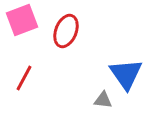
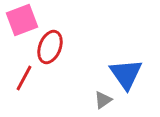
red ellipse: moved 16 px left, 16 px down
gray triangle: rotated 42 degrees counterclockwise
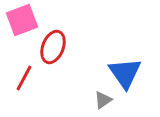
red ellipse: moved 3 px right
blue triangle: moved 1 px left, 1 px up
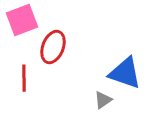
blue triangle: rotated 36 degrees counterclockwise
red line: rotated 28 degrees counterclockwise
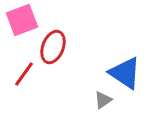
blue triangle: rotated 15 degrees clockwise
red line: moved 4 px up; rotated 36 degrees clockwise
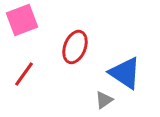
red ellipse: moved 22 px right
gray triangle: moved 1 px right
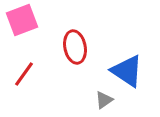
red ellipse: rotated 32 degrees counterclockwise
blue triangle: moved 2 px right, 2 px up
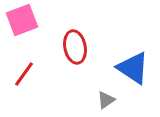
blue triangle: moved 6 px right, 3 px up
gray triangle: moved 2 px right
